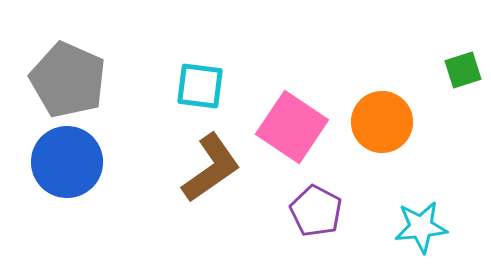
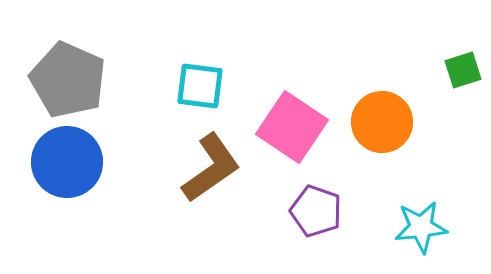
purple pentagon: rotated 9 degrees counterclockwise
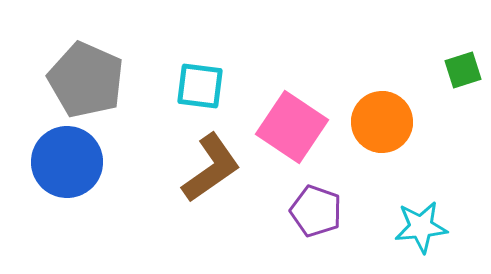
gray pentagon: moved 18 px right
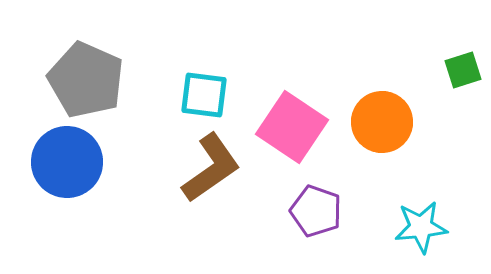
cyan square: moved 4 px right, 9 px down
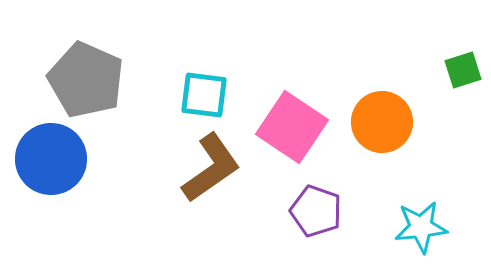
blue circle: moved 16 px left, 3 px up
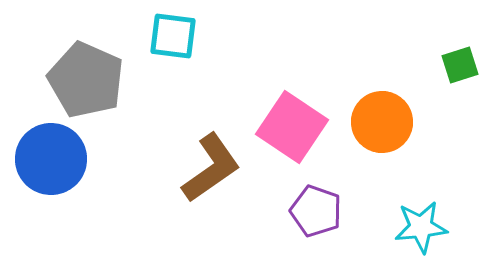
green square: moved 3 px left, 5 px up
cyan square: moved 31 px left, 59 px up
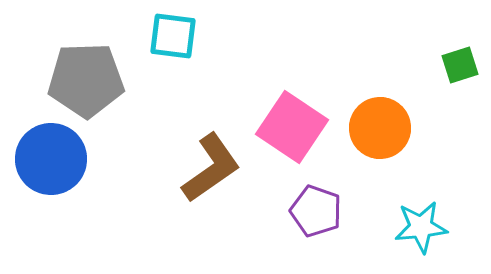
gray pentagon: rotated 26 degrees counterclockwise
orange circle: moved 2 px left, 6 px down
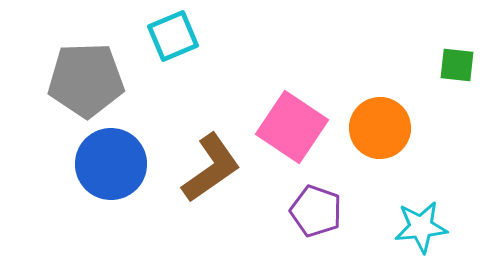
cyan square: rotated 30 degrees counterclockwise
green square: moved 3 px left; rotated 24 degrees clockwise
blue circle: moved 60 px right, 5 px down
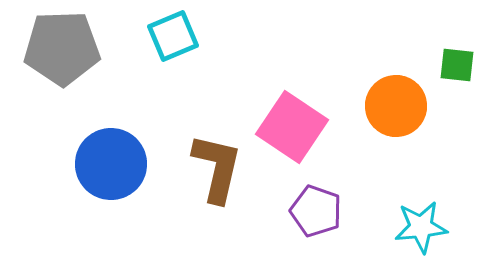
gray pentagon: moved 24 px left, 32 px up
orange circle: moved 16 px right, 22 px up
brown L-shape: moved 6 px right; rotated 42 degrees counterclockwise
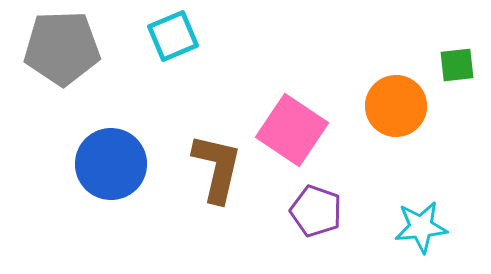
green square: rotated 12 degrees counterclockwise
pink square: moved 3 px down
